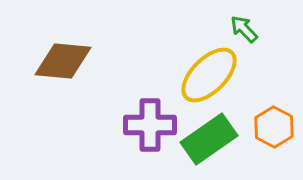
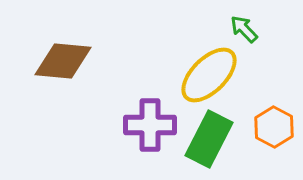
green rectangle: rotated 28 degrees counterclockwise
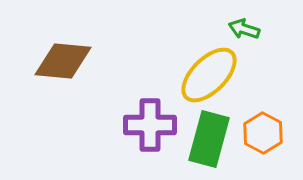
green arrow: rotated 28 degrees counterclockwise
orange hexagon: moved 11 px left, 6 px down
green rectangle: rotated 12 degrees counterclockwise
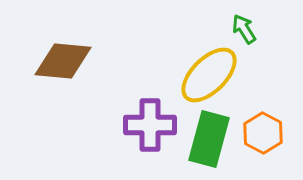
green arrow: rotated 40 degrees clockwise
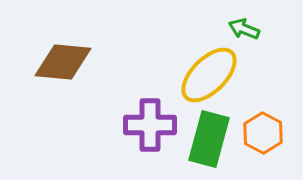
green arrow: rotated 36 degrees counterclockwise
brown diamond: moved 1 px down
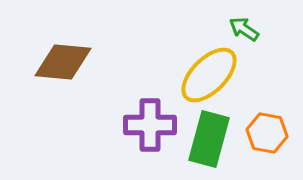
green arrow: rotated 12 degrees clockwise
orange hexagon: moved 4 px right; rotated 18 degrees counterclockwise
